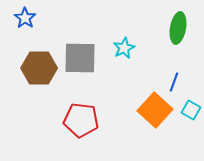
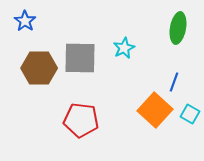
blue star: moved 3 px down
cyan square: moved 1 px left, 4 px down
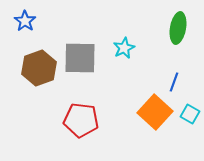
brown hexagon: rotated 20 degrees counterclockwise
orange square: moved 2 px down
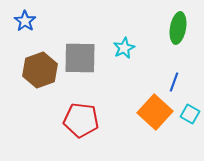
brown hexagon: moved 1 px right, 2 px down
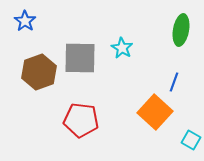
green ellipse: moved 3 px right, 2 px down
cyan star: moved 2 px left; rotated 15 degrees counterclockwise
brown hexagon: moved 1 px left, 2 px down
cyan square: moved 1 px right, 26 px down
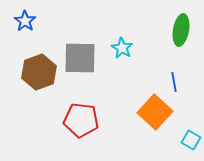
blue line: rotated 30 degrees counterclockwise
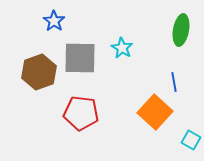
blue star: moved 29 px right
red pentagon: moved 7 px up
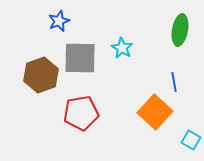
blue star: moved 5 px right; rotated 15 degrees clockwise
green ellipse: moved 1 px left
brown hexagon: moved 2 px right, 3 px down
red pentagon: rotated 16 degrees counterclockwise
